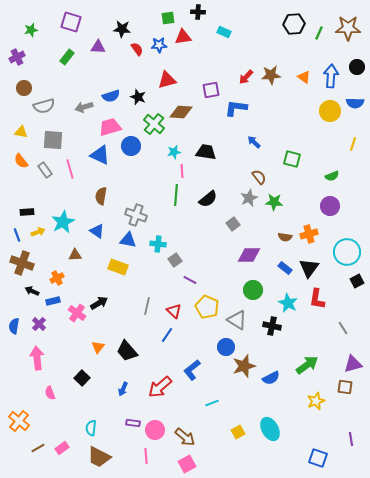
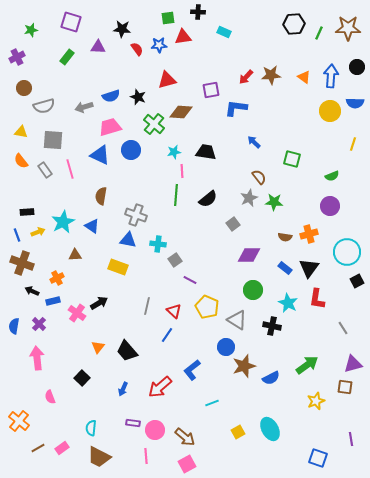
blue circle at (131, 146): moved 4 px down
blue triangle at (97, 231): moved 5 px left, 5 px up
pink semicircle at (50, 393): moved 4 px down
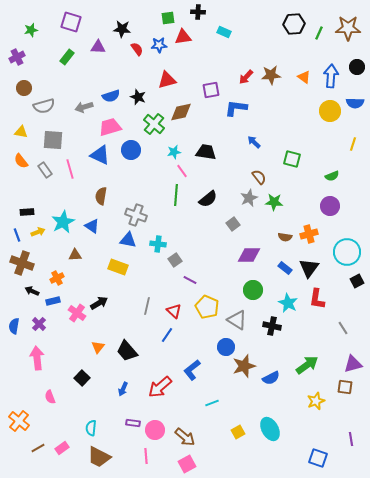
brown diamond at (181, 112): rotated 15 degrees counterclockwise
pink line at (182, 171): rotated 32 degrees counterclockwise
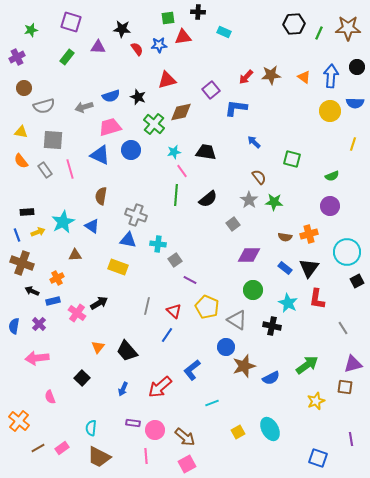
purple square at (211, 90): rotated 30 degrees counterclockwise
gray star at (249, 198): moved 2 px down; rotated 12 degrees counterclockwise
pink arrow at (37, 358): rotated 90 degrees counterclockwise
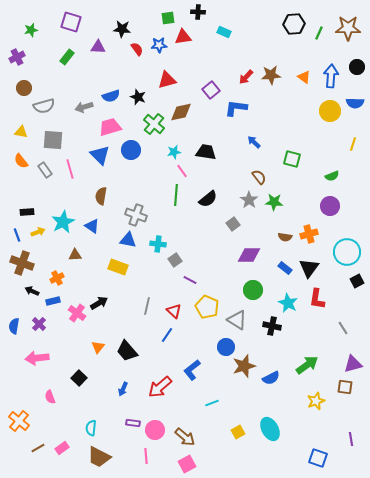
blue triangle at (100, 155): rotated 20 degrees clockwise
black square at (82, 378): moved 3 px left
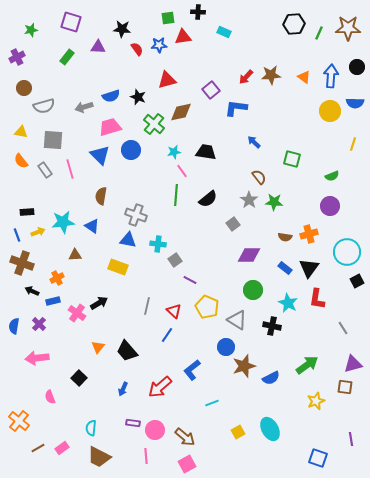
cyan star at (63, 222): rotated 20 degrees clockwise
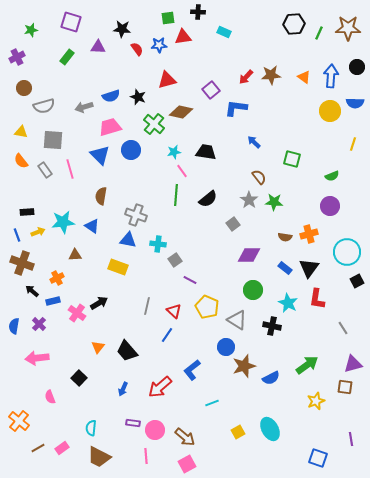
brown diamond at (181, 112): rotated 25 degrees clockwise
black arrow at (32, 291): rotated 16 degrees clockwise
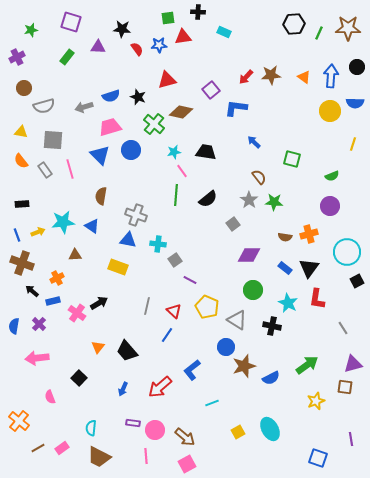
black rectangle at (27, 212): moved 5 px left, 8 px up
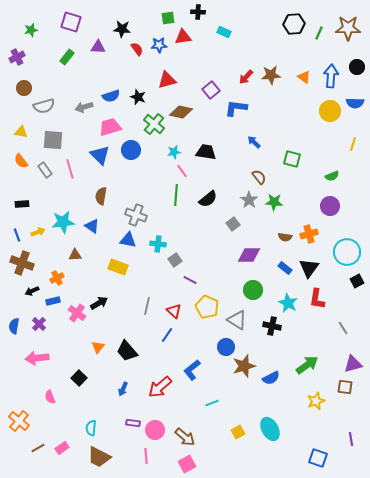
black arrow at (32, 291): rotated 64 degrees counterclockwise
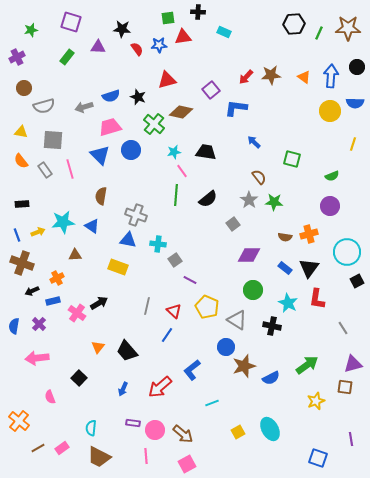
brown arrow at (185, 437): moved 2 px left, 3 px up
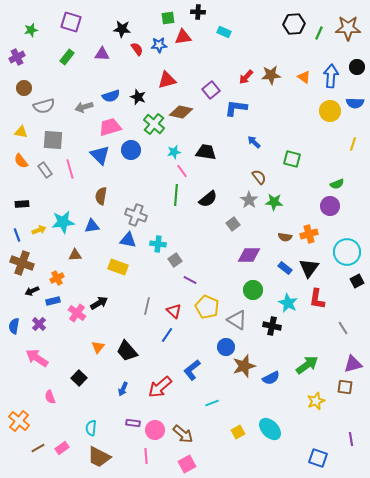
purple triangle at (98, 47): moved 4 px right, 7 px down
green semicircle at (332, 176): moved 5 px right, 8 px down
blue triangle at (92, 226): rotated 42 degrees counterclockwise
yellow arrow at (38, 232): moved 1 px right, 2 px up
pink arrow at (37, 358): rotated 40 degrees clockwise
cyan ellipse at (270, 429): rotated 15 degrees counterclockwise
